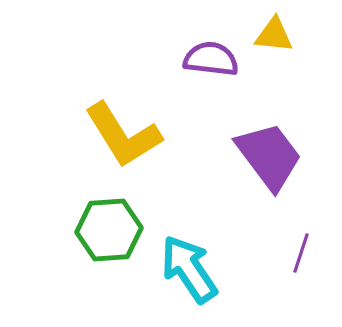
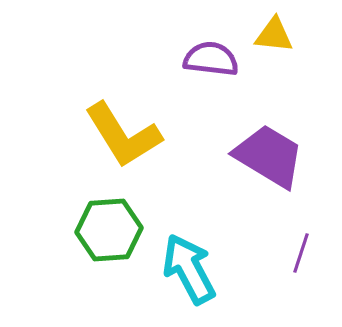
purple trapezoid: rotated 22 degrees counterclockwise
cyan arrow: rotated 6 degrees clockwise
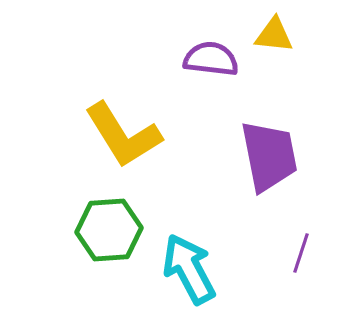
purple trapezoid: rotated 48 degrees clockwise
